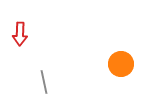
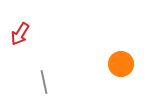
red arrow: rotated 30 degrees clockwise
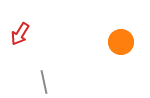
orange circle: moved 22 px up
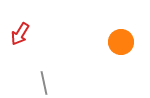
gray line: moved 1 px down
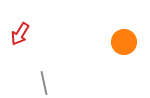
orange circle: moved 3 px right
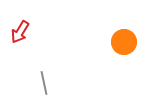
red arrow: moved 2 px up
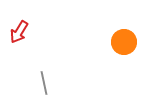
red arrow: moved 1 px left
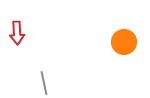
red arrow: moved 2 px left, 1 px down; rotated 35 degrees counterclockwise
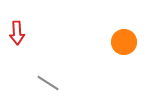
gray line: moved 4 px right; rotated 45 degrees counterclockwise
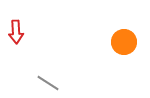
red arrow: moved 1 px left, 1 px up
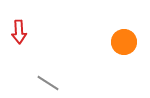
red arrow: moved 3 px right
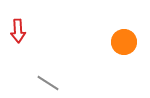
red arrow: moved 1 px left, 1 px up
